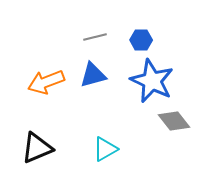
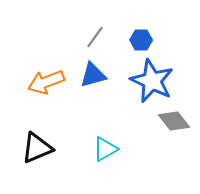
gray line: rotated 40 degrees counterclockwise
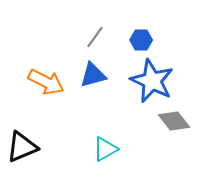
orange arrow: rotated 132 degrees counterclockwise
black triangle: moved 15 px left, 1 px up
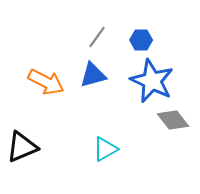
gray line: moved 2 px right
gray diamond: moved 1 px left, 1 px up
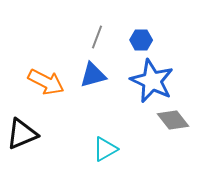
gray line: rotated 15 degrees counterclockwise
black triangle: moved 13 px up
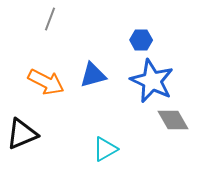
gray line: moved 47 px left, 18 px up
gray diamond: rotated 8 degrees clockwise
